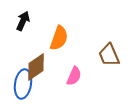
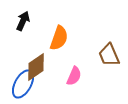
blue ellipse: rotated 20 degrees clockwise
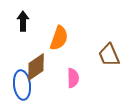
black arrow: rotated 24 degrees counterclockwise
pink semicircle: moved 1 px left, 2 px down; rotated 24 degrees counterclockwise
blue ellipse: moved 1 px left, 1 px down; rotated 36 degrees counterclockwise
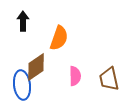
brown trapezoid: moved 24 px down; rotated 10 degrees clockwise
pink semicircle: moved 2 px right, 2 px up
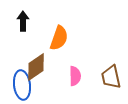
brown trapezoid: moved 2 px right, 2 px up
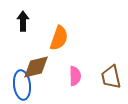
brown diamond: rotated 20 degrees clockwise
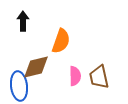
orange semicircle: moved 2 px right, 3 px down
brown trapezoid: moved 12 px left
blue ellipse: moved 3 px left, 1 px down
